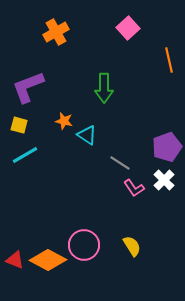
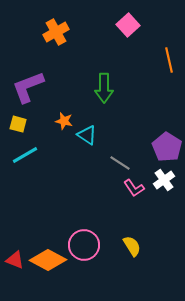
pink square: moved 3 px up
yellow square: moved 1 px left, 1 px up
purple pentagon: rotated 20 degrees counterclockwise
white cross: rotated 10 degrees clockwise
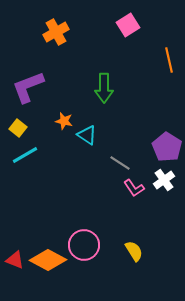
pink square: rotated 10 degrees clockwise
yellow square: moved 4 px down; rotated 24 degrees clockwise
yellow semicircle: moved 2 px right, 5 px down
